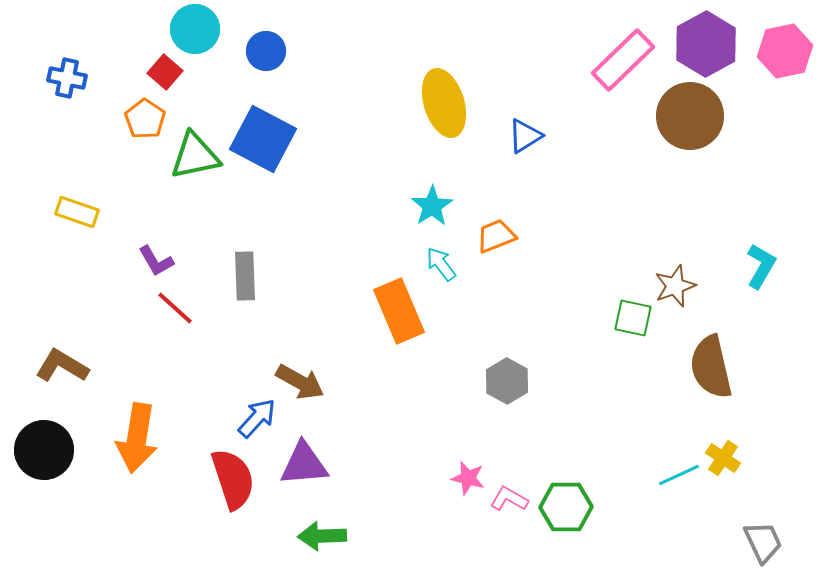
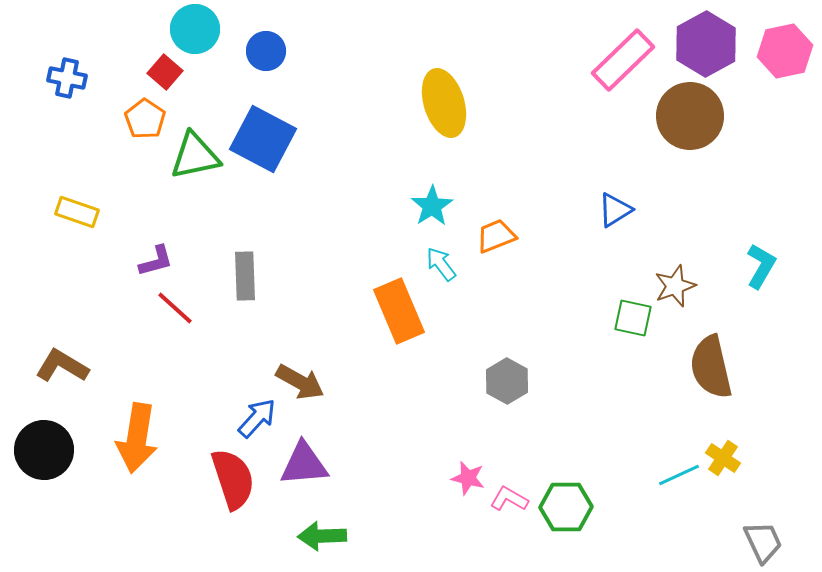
blue triangle: moved 90 px right, 74 px down
purple L-shape: rotated 75 degrees counterclockwise
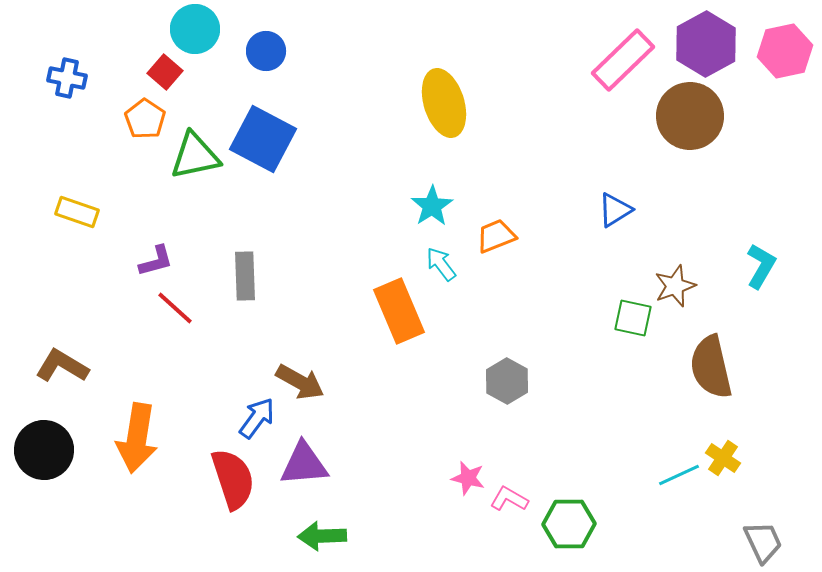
blue arrow: rotated 6 degrees counterclockwise
green hexagon: moved 3 px right, 17 px down
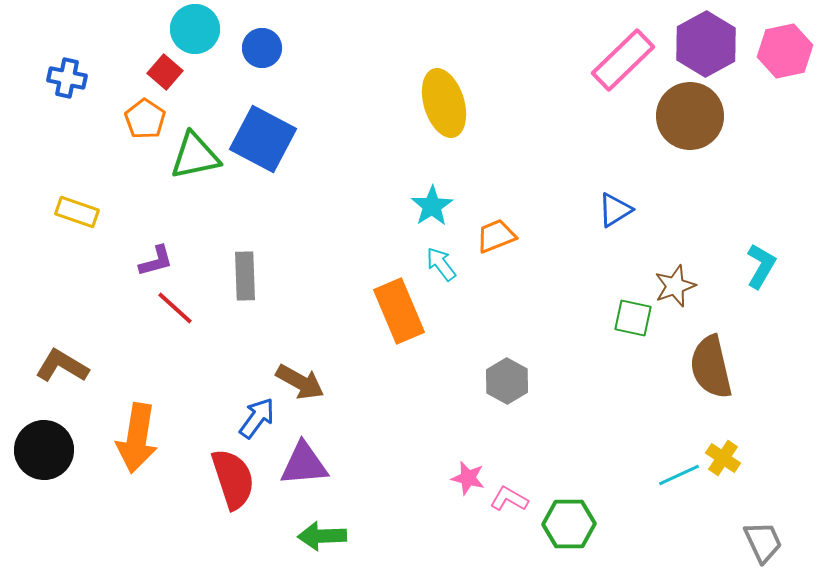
blue circle: moved 4 px left, 3 px up
